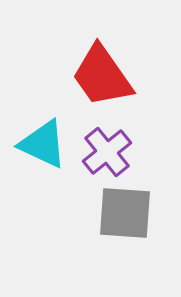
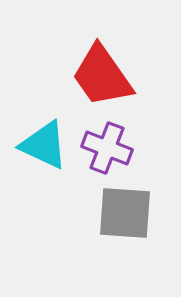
cyan triangle: moved 1 px right, 1 px down
purple cross: moved 4 px up; rotated 30 degrees counterclockwise
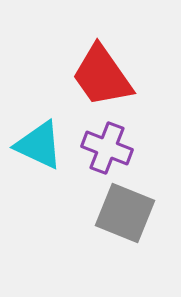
cyan triangle: moved 5 px left
gray square: rotated 18 degrees clockwise
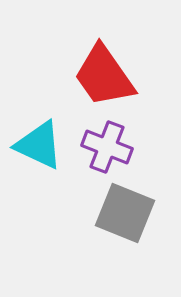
red trapezoid: moved 2 px right
purple cross: moved 1 px up
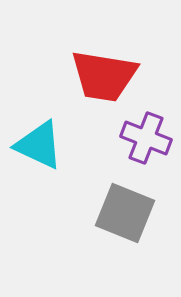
red trapezoid: rotated 46 degrees counterclockwise
purple cross: moved 39 px right, 9 px up
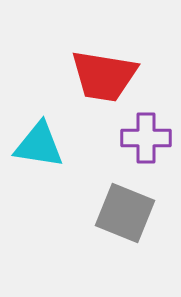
purple cross: rotated 21 degrees counterclockwise
cyan triangle: rotated 16 degrees counterclockwise
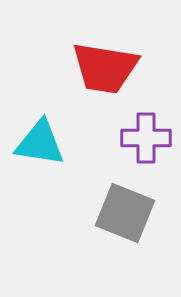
red trapezoid: moved 1 px right, 8 px up
cyan triangle: moved 1 px right, 2 px up
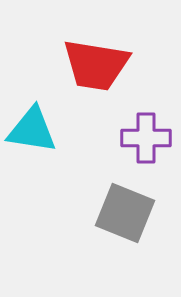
red trapezoid: moved 9 px left, 3 px up
cyan triangle: moved 8 px left, 13 px up
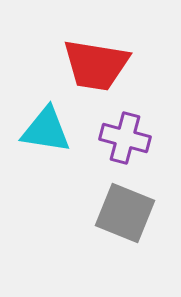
cyan triangle: moved 14 px right
purple cross: moved 21 px left; rotated 15 degrees clockwise
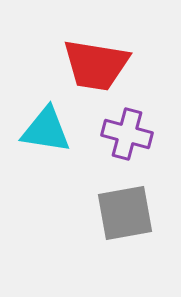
purple cross: moved 2 px right, 4 px up
gray square: rotated 32 degrees counterclockwise
